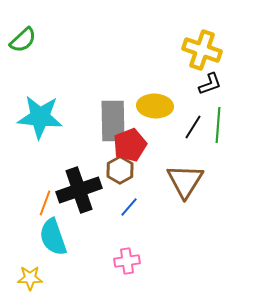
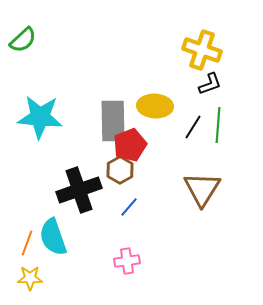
brown triangle: moved 17 px right, 8 px down
orange line: moved 18 px left, 40 px down
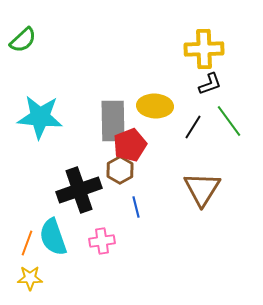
yellow cross: moved 2 px right, 1 px up; rotated 21 degrees counterclockwise
green line: moved 11 px right, 4 px up; rotated 40 degrees counterclockwise
blue line: moved 7 px right; rotated 55 degrees counterclockwise
pink cross: moved 25 px left, 20 px up
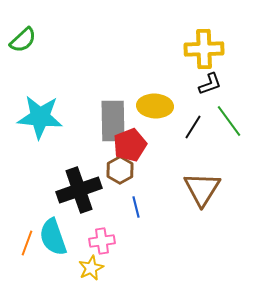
yellow star: moved 61 px right, 10 px up; rotated 25 degrees counterclockwise
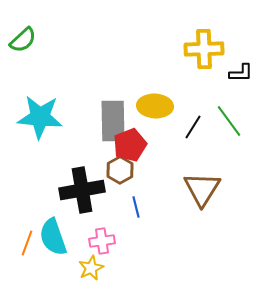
black L-shape: moved 31 px right, 11 px up; rotated 20 degrees clockwise
black cross: moved 3 px right; rotated 9 degrees clockwise
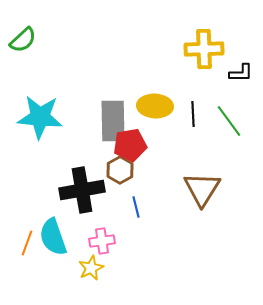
black line: moved 13 px up; rotated 35 degrees counterclockwise
red pentagon: rotated 12 degrees clockwise
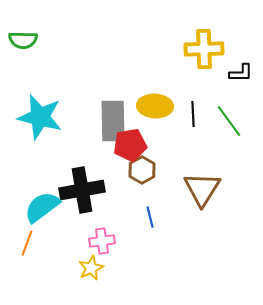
green semicircle: rotated 44 degrees clockwise
cyan star: rotated 9 degrees clockwise
brown hexagon: moved 22 px right
blue line: moved 14 px right, 10 px down
cyan semicircle: moved 11 px left, 30 px up; rotated 72 degrees clockwise
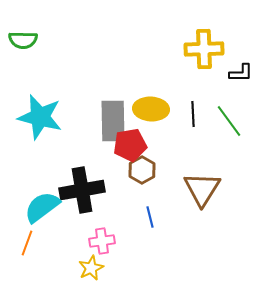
yellow ellipse: moved 4 px left, 3 px down
